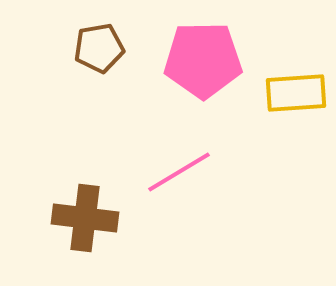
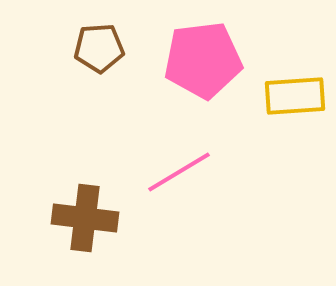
brown pentagon: rotated 6 degrees clockwise
pink pentagon: rotated 6 degrees counterclockwise
yellow rectangle: moved 1 px left, 3 px down
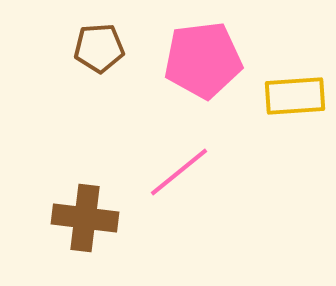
pink line: rotated 8 degrees counterclockwise
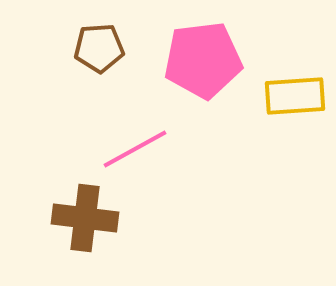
pink line: moved 44 px left, 23 px up; rotated 10 degrees clockwise
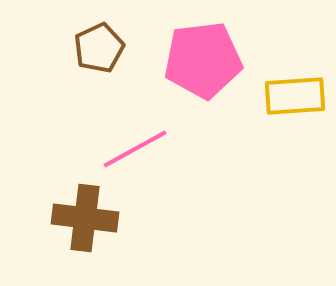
brown pentagon: rotated 21 degrees counterclockwise
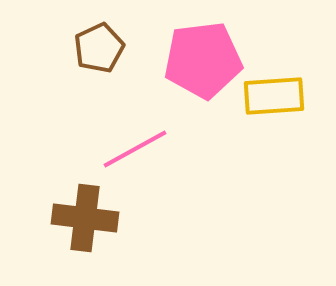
yellow rectangle: moved 21 px left
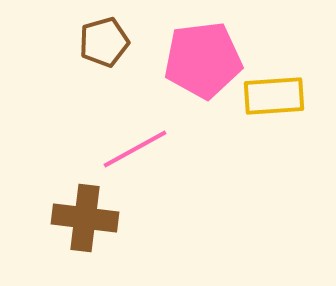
brown pentagon: moved 5 px right, 6 px up; rotated 9 degrees clockwise
